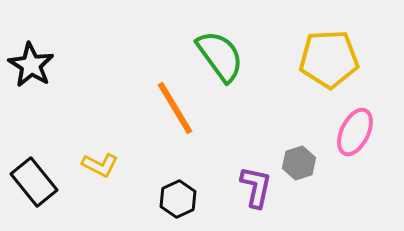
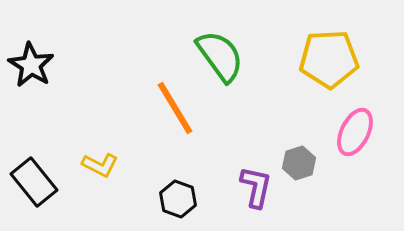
black hexagon: rotated 15 degrees counterclockwise
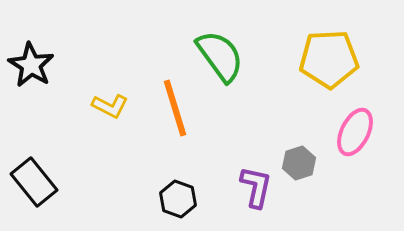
orange line: rotated 14 degrees clockwise
yellow L-shape: moved 10 px right, 59 px up
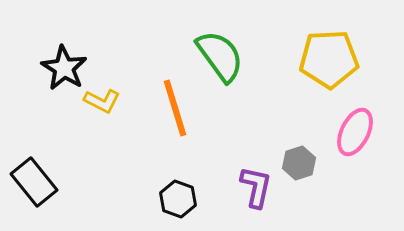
black star: moved 33 px right, 3 px down
yellow L-shape: moved 8 px left, 5 px up
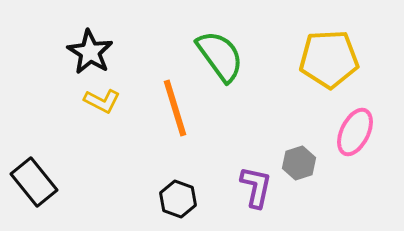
black star: moved 26 px right, 16 px up
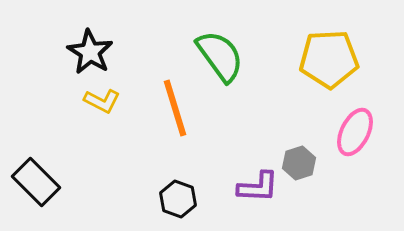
black rectangle: moved 2 px right; rotated 6 degrees counterclockwise
purple L-shape: moved 2 px right; rotated 81 degrees clockwise
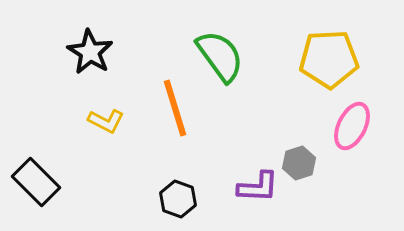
yellow L-shape: moved 4 px right, 20 px down
pink ellipse: moved 3 px left, 6 px up
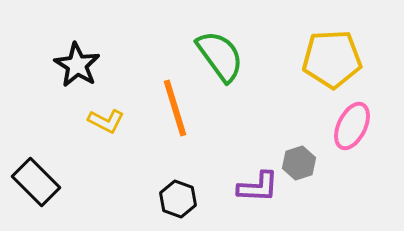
black star: moved 13 px left, 13 px down
yellow pentagon: moved 3 px right
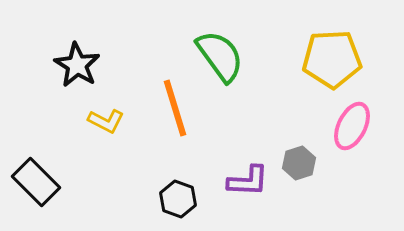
purple L-shape: moved 10 px left, 6 px up
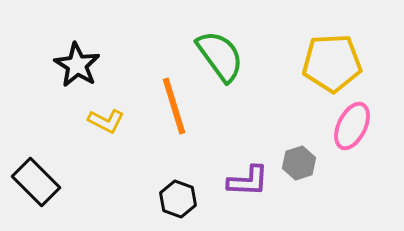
yellow pentagon: moved 4 px down
orange line: moved 1 px left, 2 px up
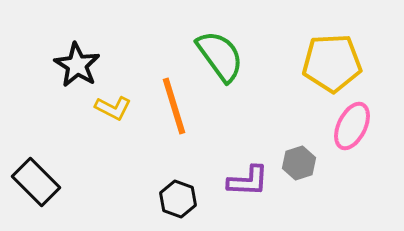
yellow L-shape: moved 7 px right, 13 px up
